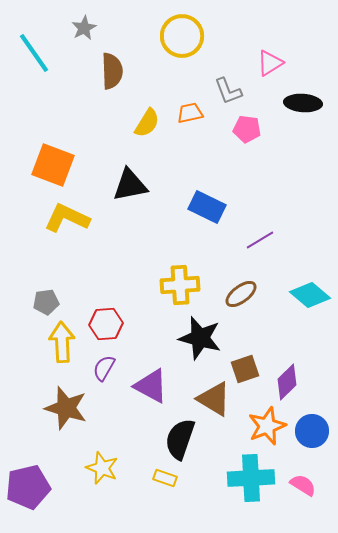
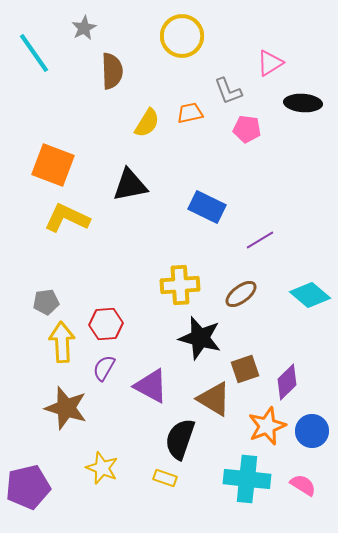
cyan cross: moved 4 px left, 1 px down; rotated 9 degrees clockwise
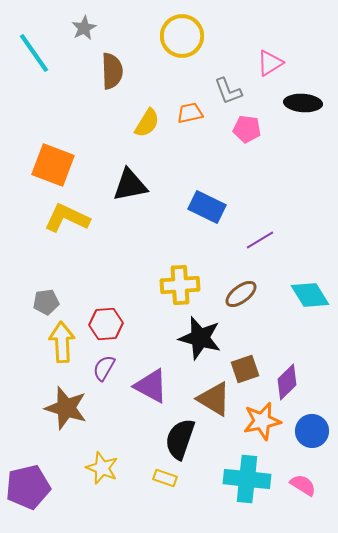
cyan diamond: rotated 18 degrees clockwise
orange star: moved 5 px left, 5 px up; rotated 9 degrees clockwise
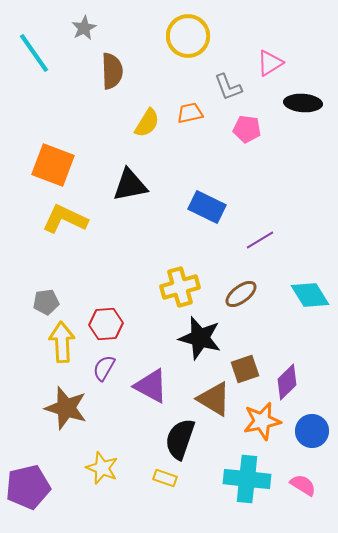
yellow circle: moved 6 px right
gray L-shape: moved 4 px up
yellow L-shape: moved 2 px left, 1 px down
yellow cross: moved 2 px down; rotated 12 degrees counterclockwise
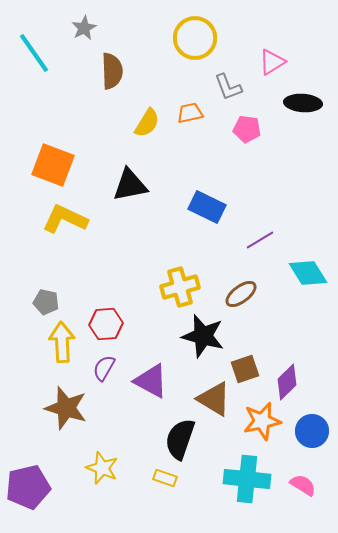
yellow circle: moved 7 px right, 2 px down
pink triangle: moved 2 px right, 1 px up
cyan diamond: moved 2 px left, 22 px up
gray pentagon: rotated 20 degrees clockwise
black star: moved 3 px right, 2 px up
purple triangle: moved 5 px up
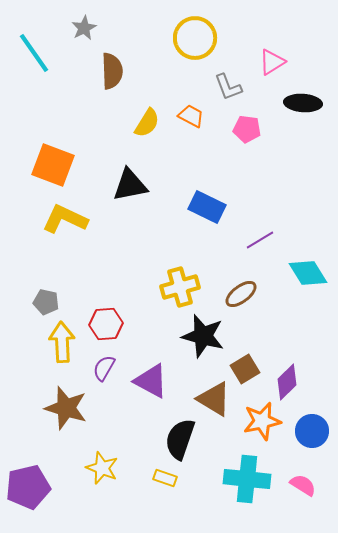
orange trapezoid: moved 1 px right, 3 px down; rotated 40 degrees clockwise
brown square: rotated 12 degrees counterclockwise
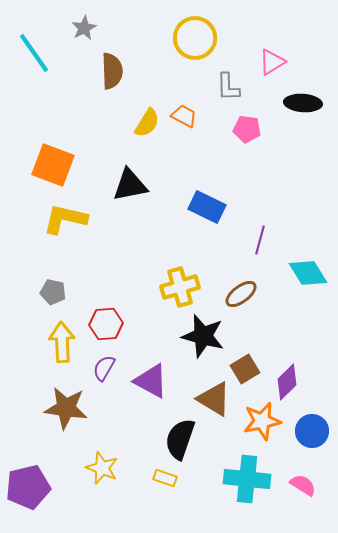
gray L-shape: rotated 20 degrees clockwise
orange trapezoid: moved 7 px left
yellow L-shape: rotated 12 degrees counterclockwise
purple line: rotated 44 degrees counterclockwise
gray pentagon: moved 7 px right, 10 px up
brown star: rotated 9 degrees counterclockwise
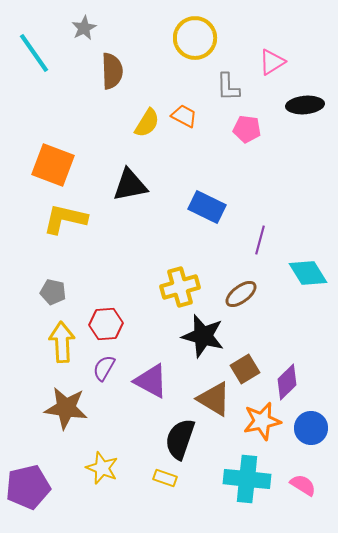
black ellipse: moved 2 px right, 2 px down; rotated 9 degrees counterclockwise
blue circle: moved 1 px left, 3 px up
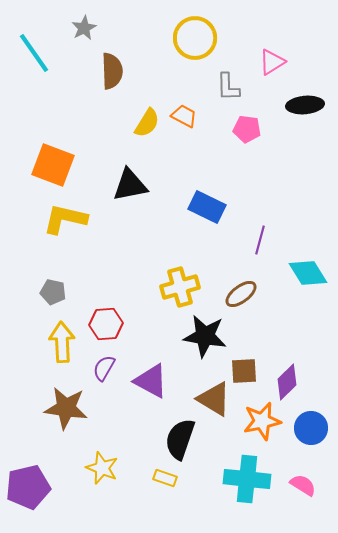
black star: moved 2 px right; rotated 6 degrees counterclockwise
brown square: moved 1 px left, 2 px down; rotated 28 degrees clockwise
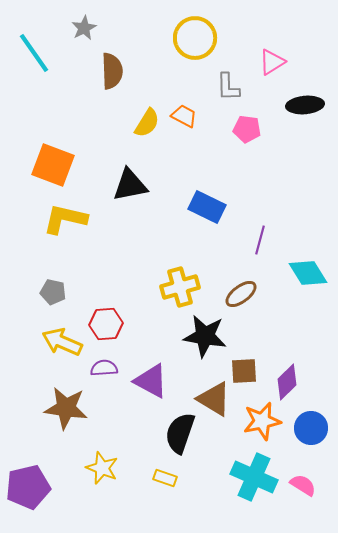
yellow arrow: rotated 63 degrees counterclockwise
purple semicircle: rotated 56 degrees clockwise
black semicircle: moved 6 px up
cyan cross: moved 7 px right, 2 px up; rotated 18 degrees clockwise
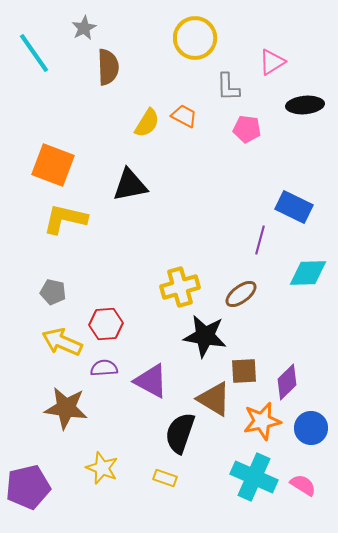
brown semicircle: moved 4 px left, 4 px up
blue rectangle: moved 87 px right
cyan diamond: rotated 60 degrees counterclockwise
